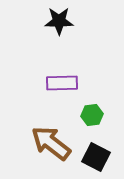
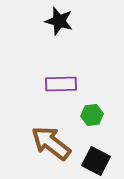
black star: rotated 16 degrees clockwise
purple rectangle: moved 1 px left, 1 px down
black square: moved 4 px down
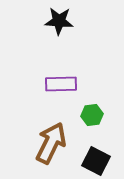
black star: rotated 12 degrees counterclockwise
brown arrow: rotated 78 degrees clockwise
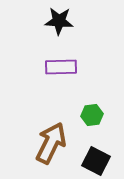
purple rectangle: moved 17 px up
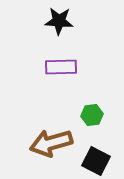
brown arrow: rotated 132 degrees counterclockwise
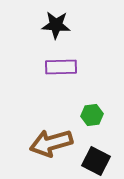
black star: moved 3 px left, 4 px down
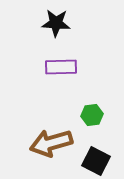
black star: moved 2 px up
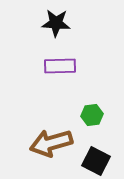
purple rectangle: moved 1 px left, 1 px up
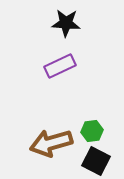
black star: moved 10 px right
purple rectangle: rotated 24 degrees counterclockwise
green hexagon: moved 16 px down
